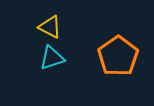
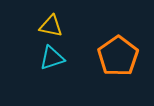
yellow triangle: moved 1 px right, 1 px up; rotated 15 degrees counterclockwise
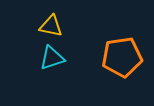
orange pentagon: moved 4 px right, 1 px down; rotated 27 degrees clockwise
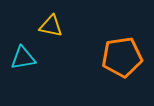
cyan triangle: moved 29 px left; rotated 8 degrees clockwise
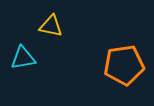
orange pentagon: moved 2 px right, 8 px down
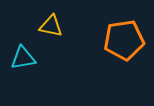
orange pentagon: moved 25 px up
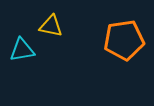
cyan triangle: moved 1 px left, 8 px up
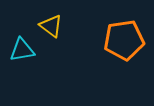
yellow triangle: rotated 25 degrees clockwise
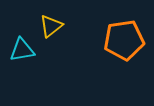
yellow triangle: rotated 45 degrees clockwise
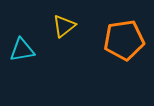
yellow triangle: moved 13 px right
